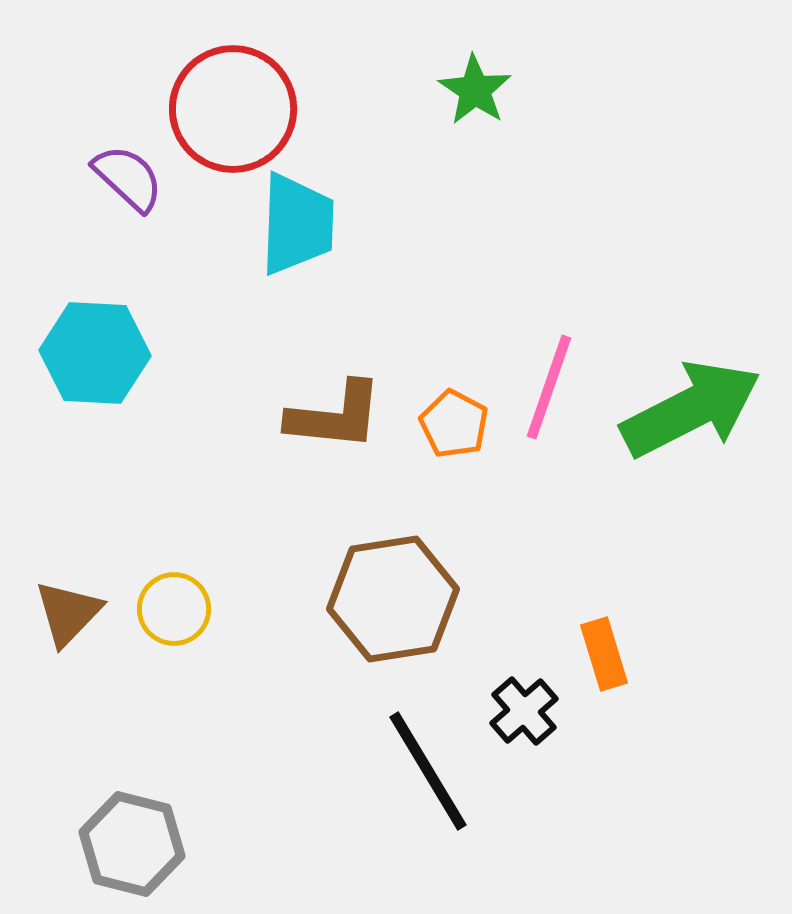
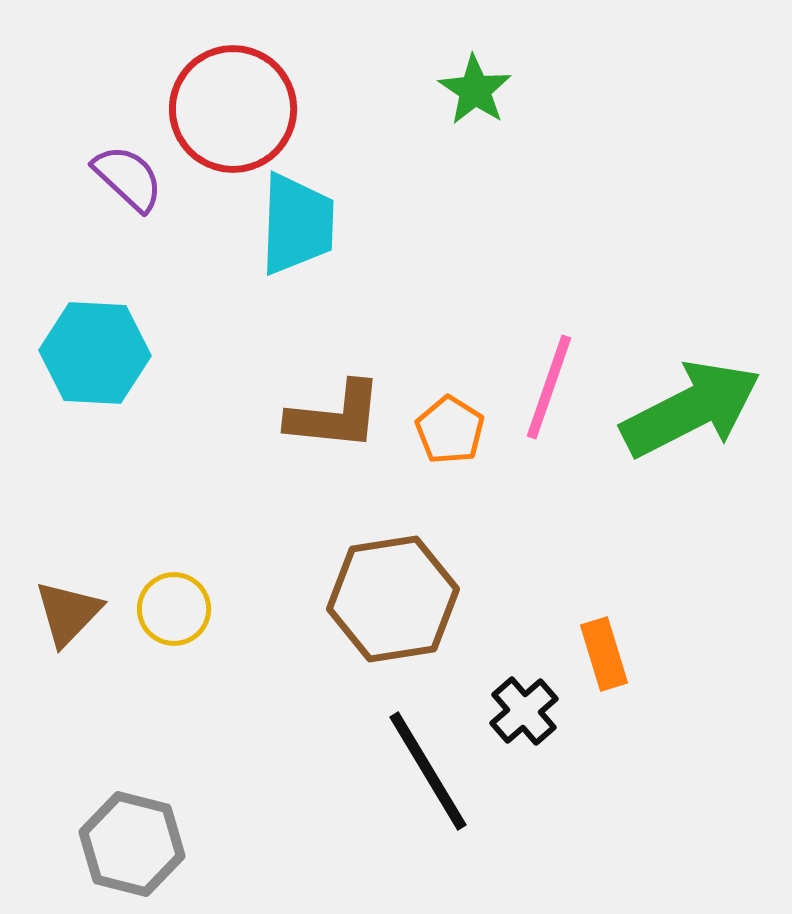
orange pentagon: moved 4 px left, 6 px down; rotated 4 degrees clockwise
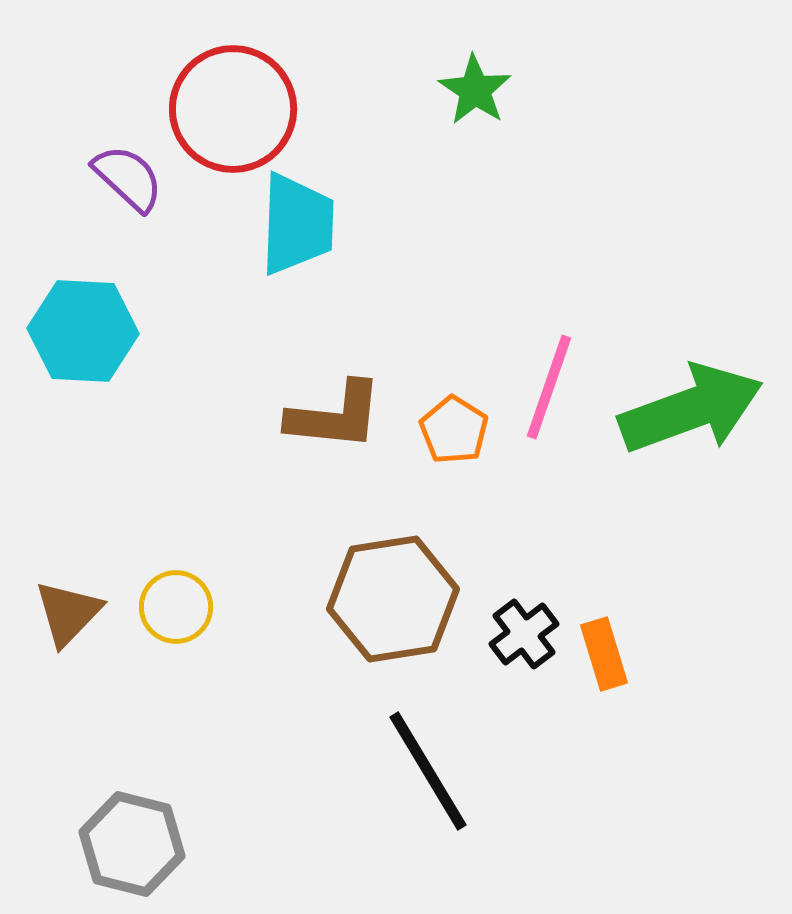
cyan hexagon: moved 12 px left, 22 px up
green arrow: rotated 7 degrees clockwise
orange pentagon: moved 4 px right
yellow circle: moved 2 px right, 2 px up
black cross: moved 77 px up; rotated 4 degrees clockwise
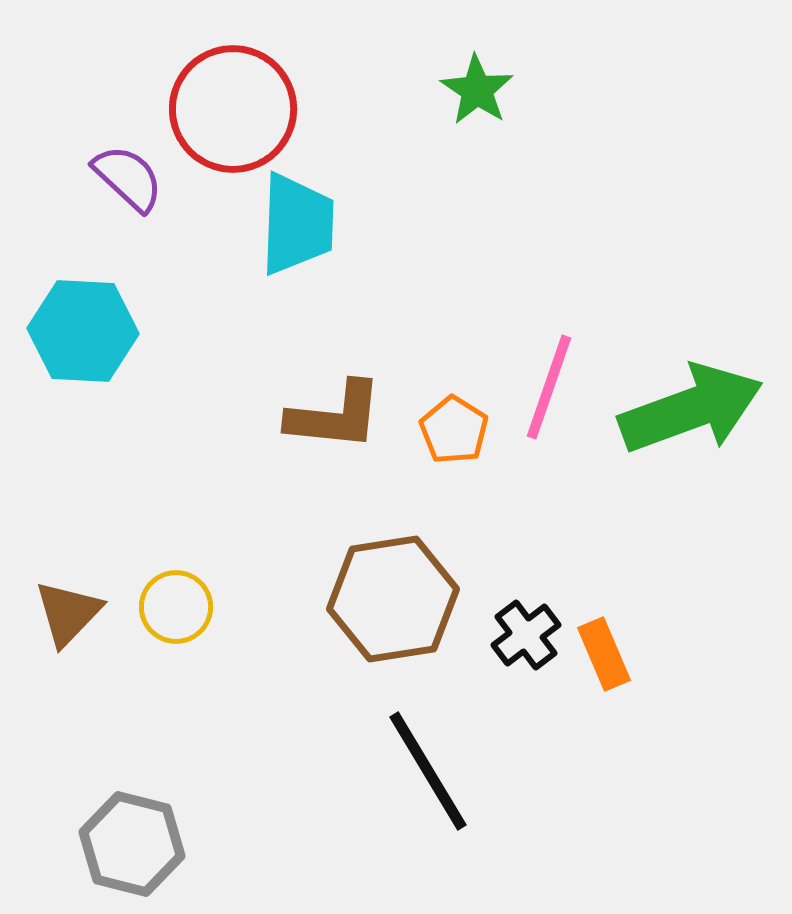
green star: moved 2 px right
black cross: moved 2 px right, 1 px down
orange rectangle: rotated 6 degrees counterclockwise
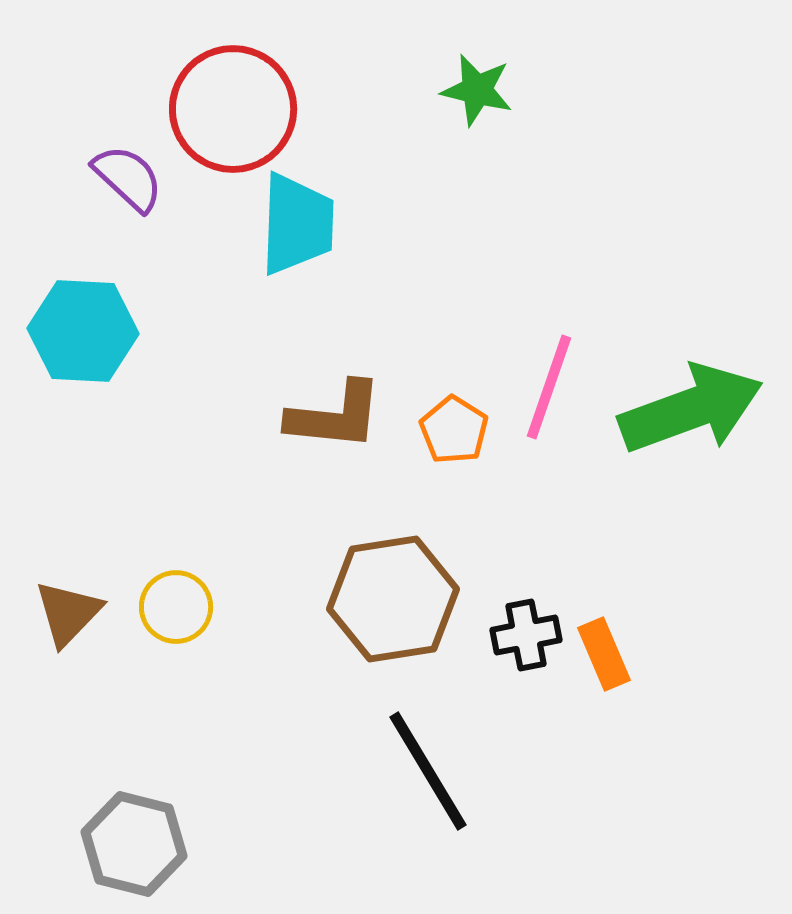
green star: rotated 20 degrees counterclockwise
black cross: rotated 26 degrees clockwise
gray hexagon: moved 2 px right
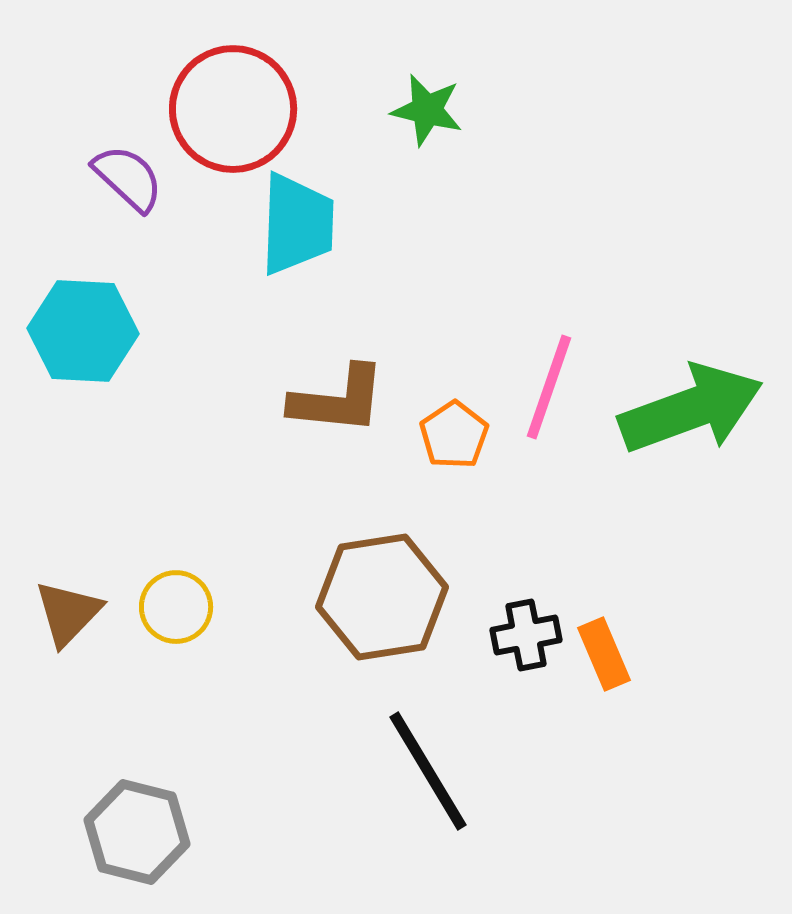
green star: moved 50 px left, 20 px down
brown L-shape: moved 3 px right, 16 px up
orange pentagon: moved 5 px down; rotated 6 degrees clockwise
brown hexagon: moved 11 px left, 2 px up
gray hexagon: moved 3 px right, 12 px up
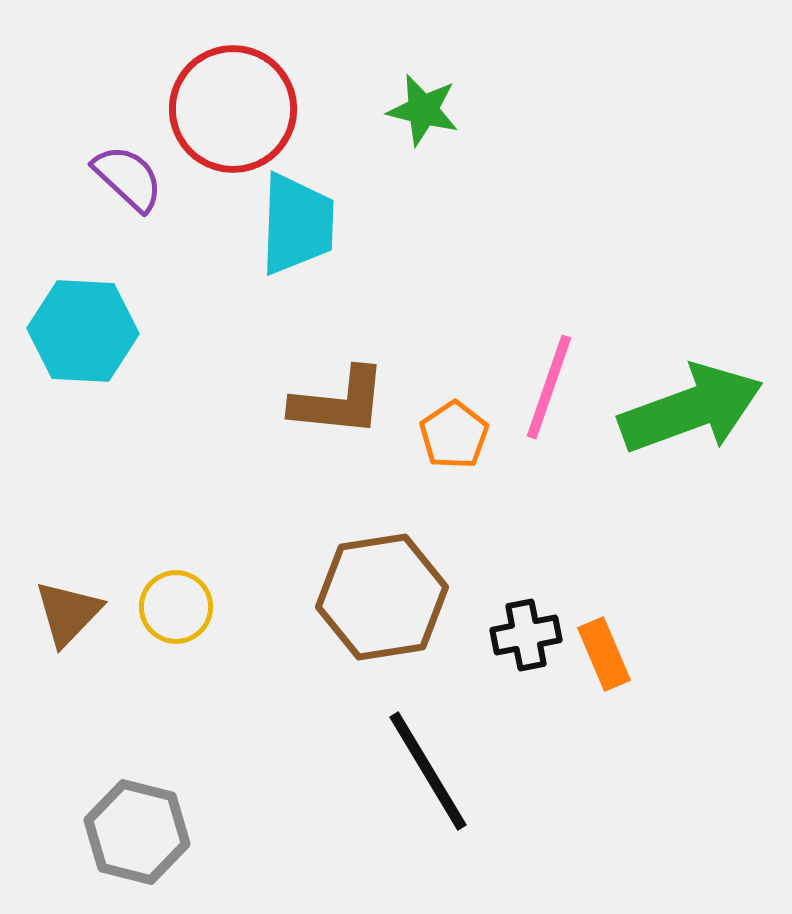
green star: moved 4 px left
brown L-shape: moved 1 px right, 2 px down
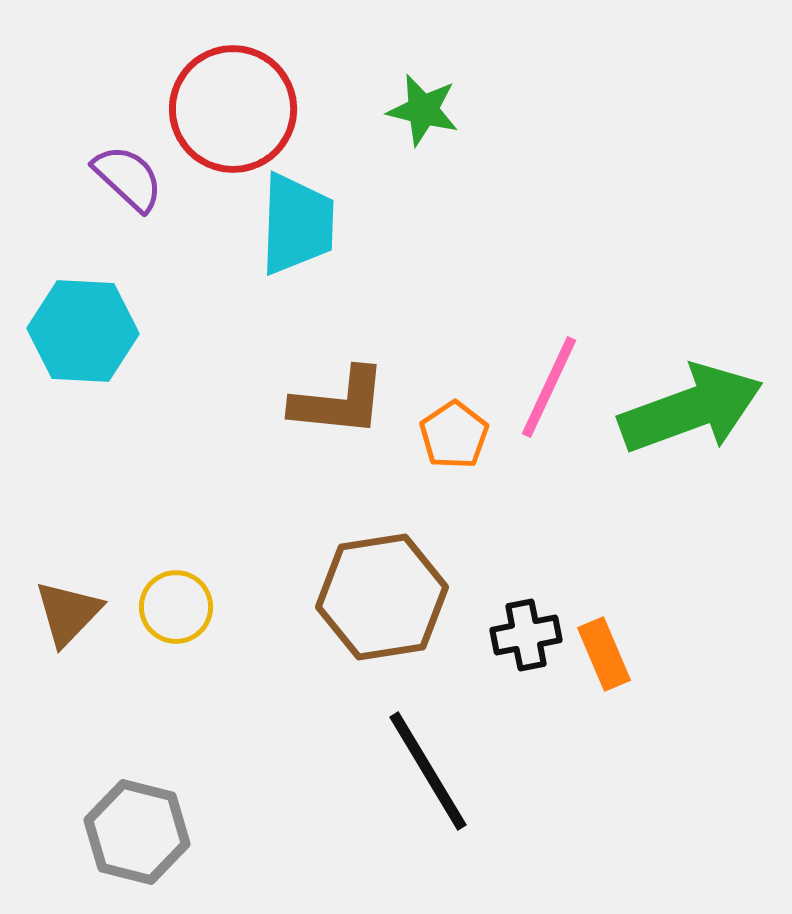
pink line: rotated 6 degrees clockwise
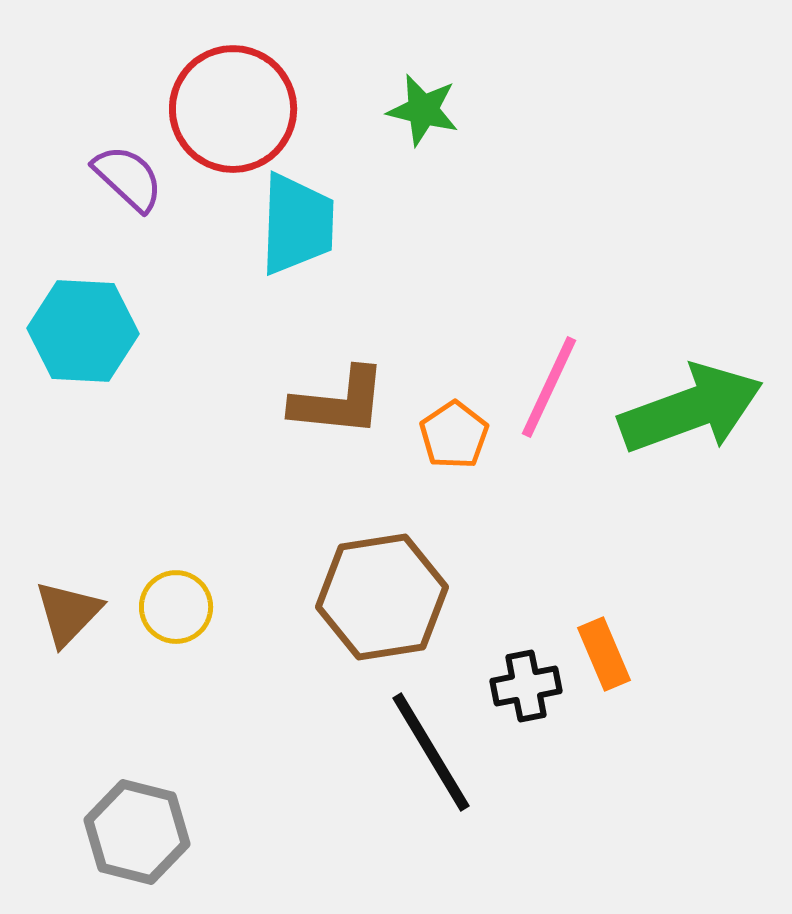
black cross: moved 51 px down
black line: moved 3 px right, 19 px up
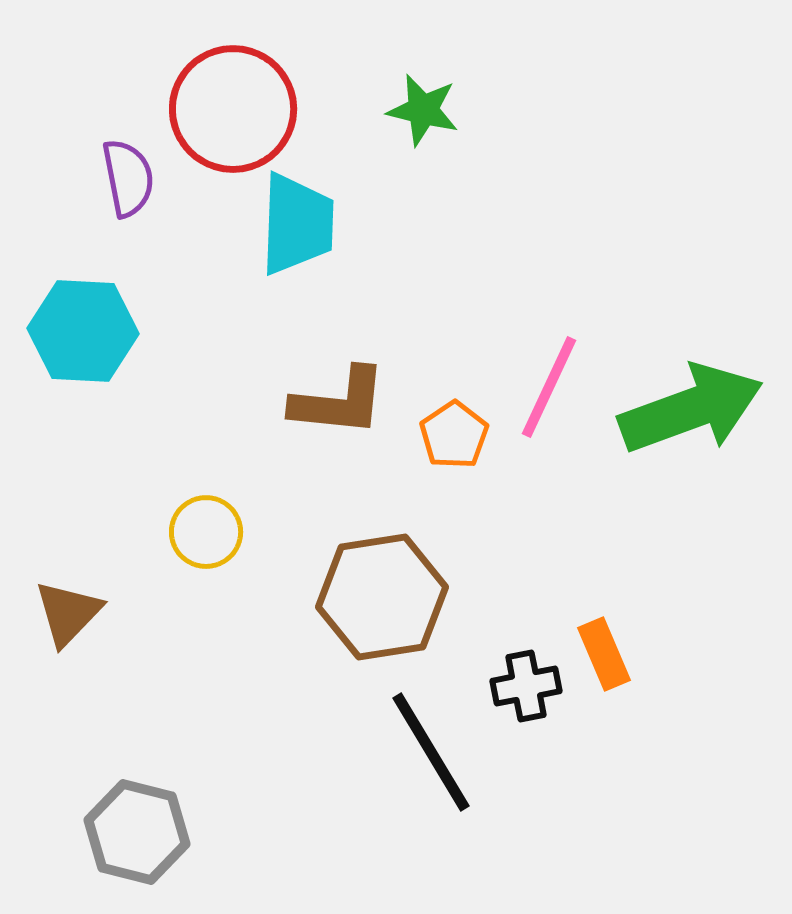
purple semicircle: rotated 36 degrees clockwise
yellow circle: moved 30 px right, 75 px up
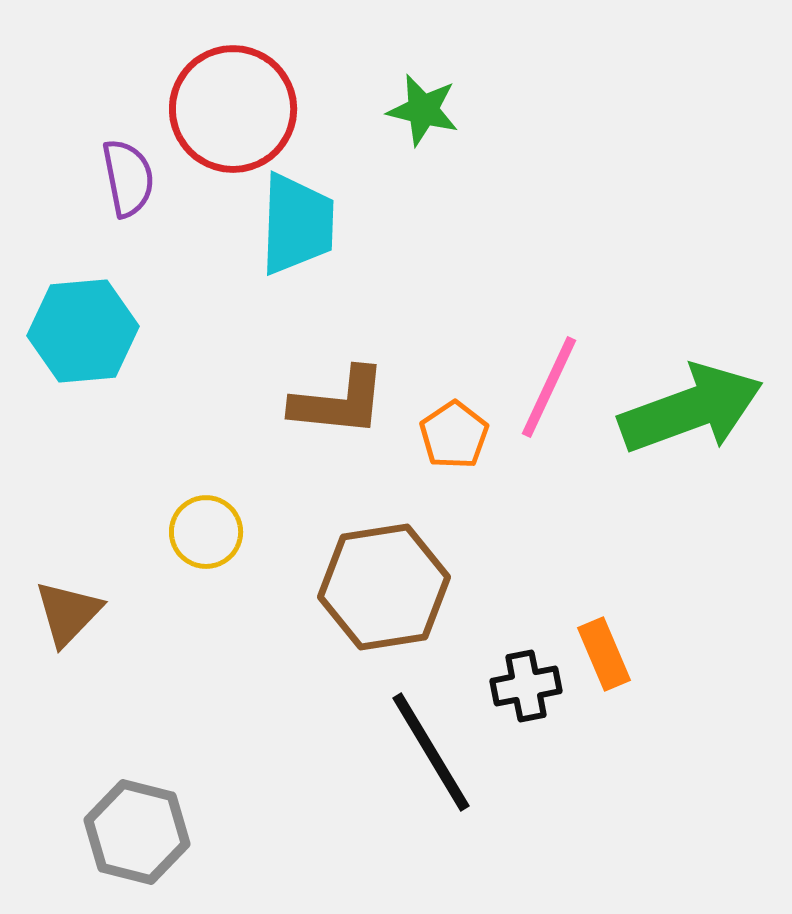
cyan hexagon: rotated 8 degrees counterclockwise
brown hexagon: moved 2 px right, 10 px up
